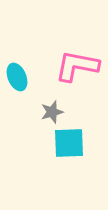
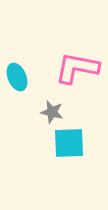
pink L-shape: moved 2 px down
gray star: rotated 30 degrees clockwise
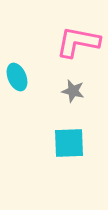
pink L-shape: moved 1 px right, 26 px up
gray star: moved 21 px right, 21 px up
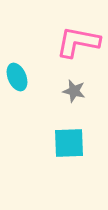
gray star: moved 1 px right
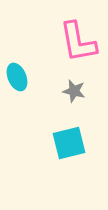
pink L-shape: rotated 111 degrees counterclockwise
cyan square: rotated 12 degrees counterclockwise
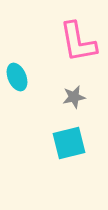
gray star: moved 6 px down; rotated 25 degrees counterclockwise
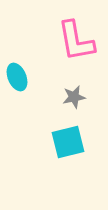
pink L-shape: moved 2 px left, 1 px up
cyan square: moved 1 px left, 1 px up
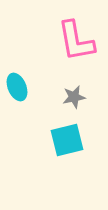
cyan ellipse: moved 10 px down
cyan square: moved 1 px left, 2 px up
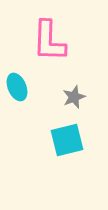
pink L-shape: moved 27 px left; rotated 12 degrees clockwise
gray star: rotated 10 degrees counterclockwise
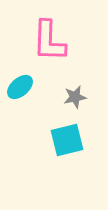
cyan ellipse: moved 3 px right; rotated 72 degrees clockwise
gray star: moved 1 px right; rotated 10 degrees clockwise
